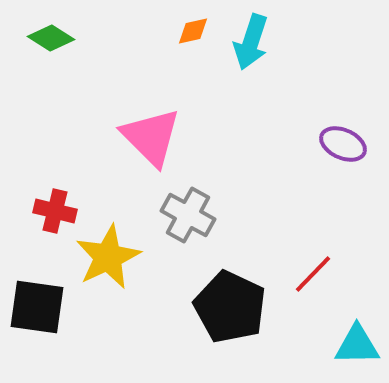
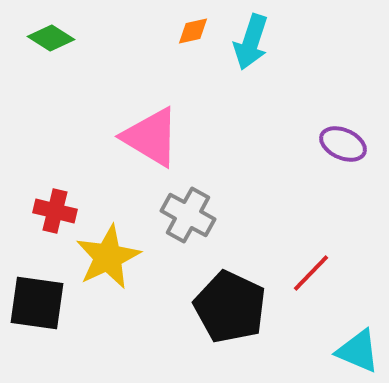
pink triangle: rotated 14 degrees counterclockwise
red line: moved 2 px left, 1 px up
black square: moved 4 px up
cyan triangle: moved 1 px right, 6 px down; rotated 24 degrees clockwise
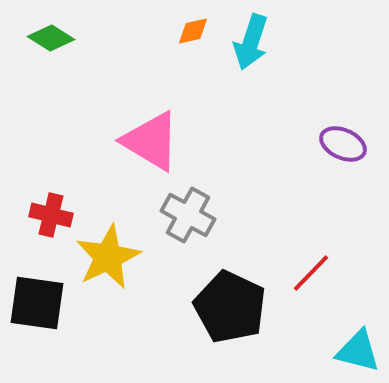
pink triangle: moved 4 px down
red cross: moved 4 px left, 4 px down
cyan triangle: rotated 9 degrees counterclockwise
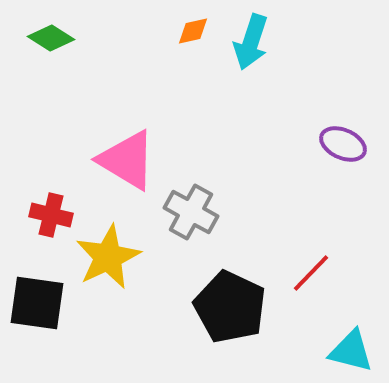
pink triangle: moved 24 px left, 19 px down
gray cross: moved 3 px right, 3 px up
cyan triangle: moved 7 px left
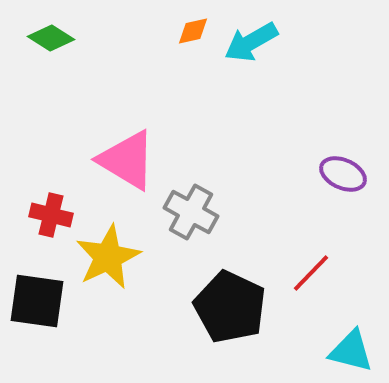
cyan arrow: rotated 42 degrees clockwise
purple ellipse: moved 30 px down
black square: moved 2 px up
